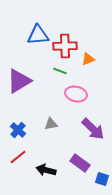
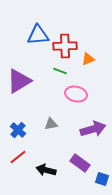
purple arrow: rotated 60 degrees counterclockwise
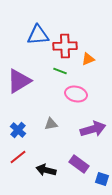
purple rectangle: moved 1 px left, 1 px down
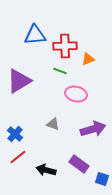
blue triangle: moved 3 px left
gray triangle: moved 2 px right; rotated 32 degrees clockwise
blue cross: moved 3 px left, 4 px down
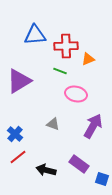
red cross: moved 1 px right
purple arrow: moved 3 px up; rotated 45 degrees counterclockwise
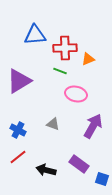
red cross: moved 1 px left, 2 px down
blue cross: moved 3 px right, 4 px up; rotated 14 degrees counterclockwise
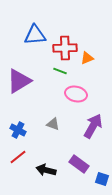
orange triangle: moved 1 px left, 1 px up
